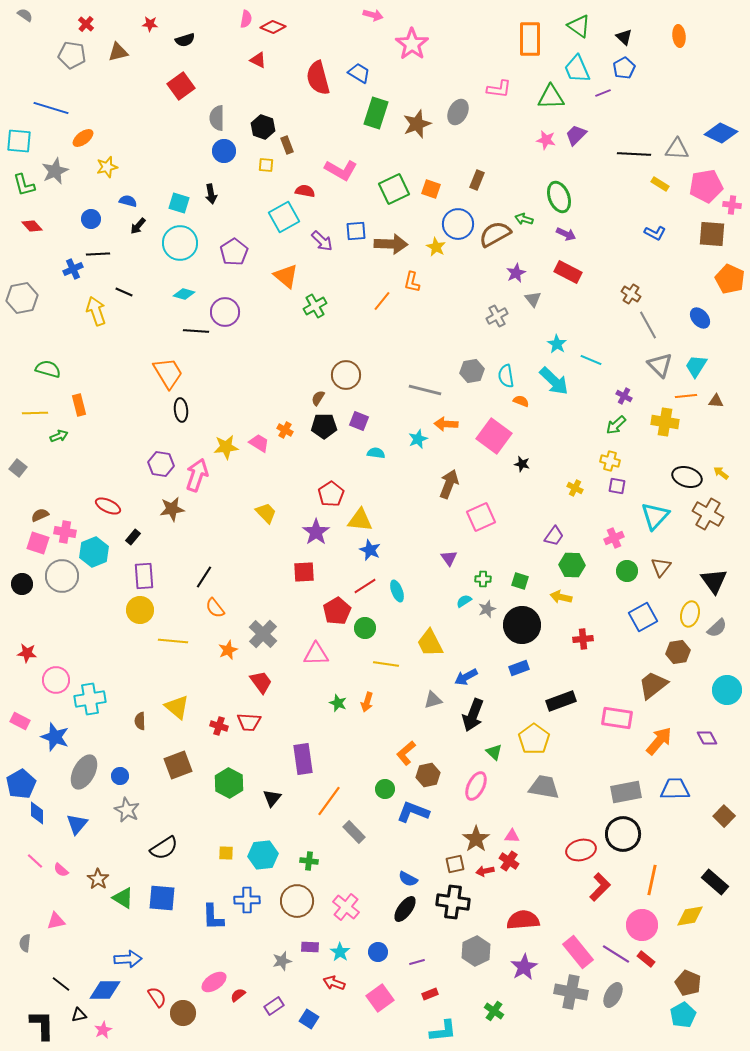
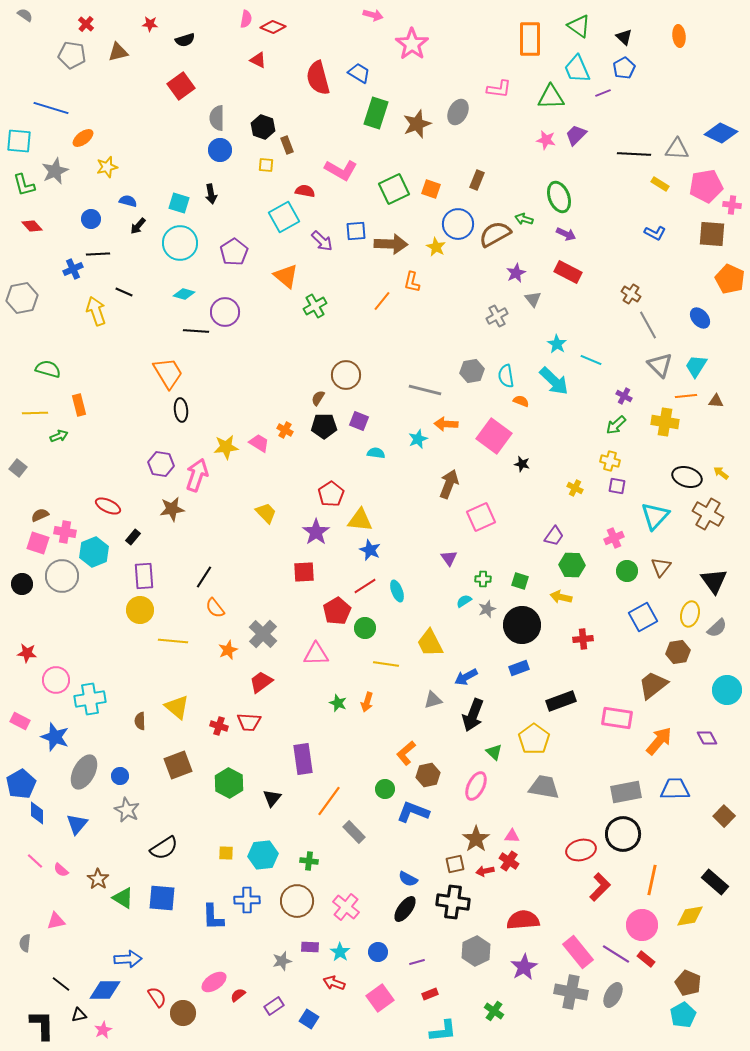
blue circle at (224, 151): moved 4 px left, 1 px up
red trapezoid at (261, 682): rotated 90 degrees counterclockwise
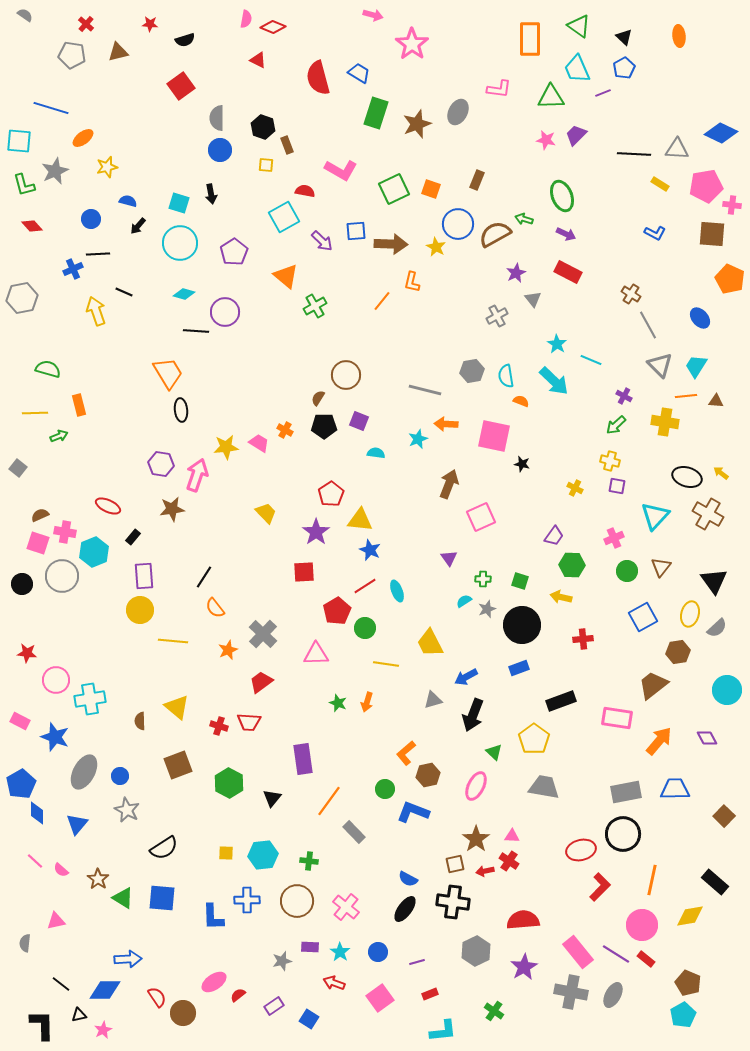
green ellipse at (559, 197): moved 3 px right, 1 px up
pink square at (494, 436): rotated 24 degrees counterclockwise
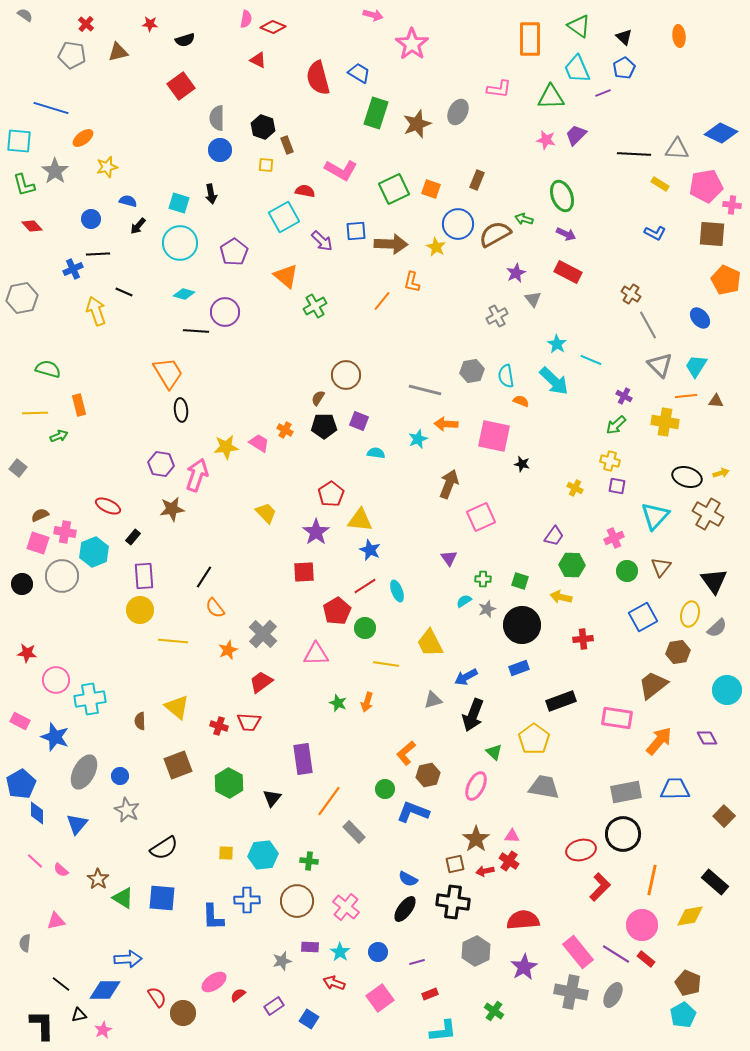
gray star at (55, 171): rotated 12 degrees counterclockwise
orange pentagon at (730, 279): moved 4 px left, 1 px down
yellow arrow at (721, 473): rotated 126 degrees clockwise
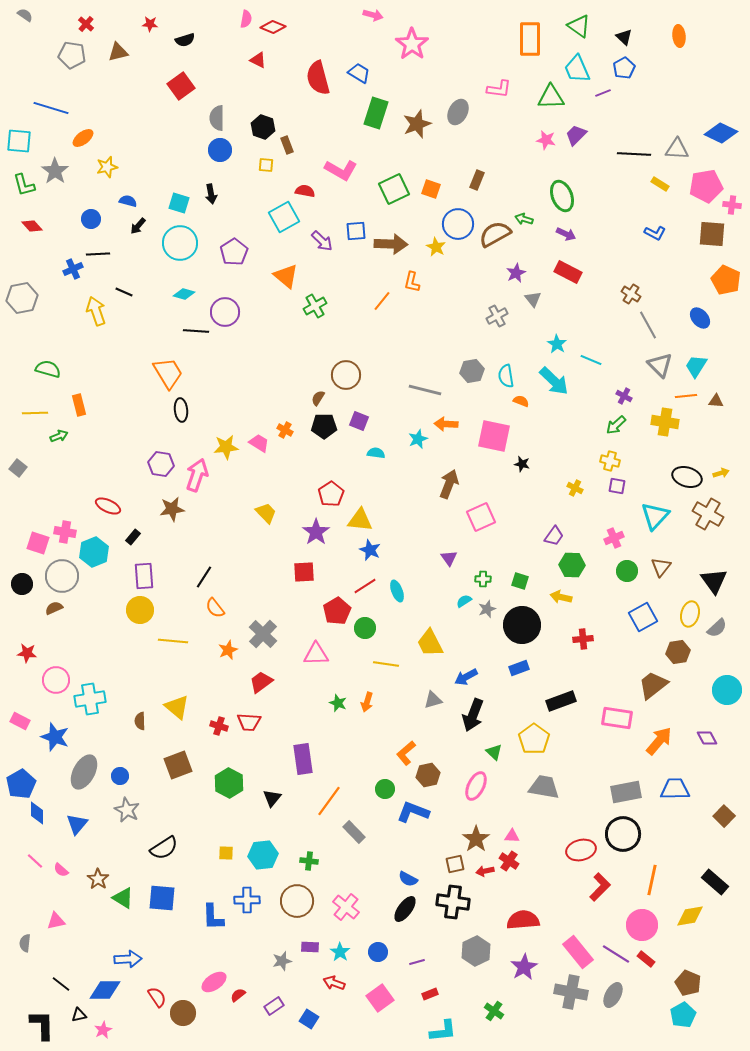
brown semicircle at (40, 515): moved 14 px right, 93 px down
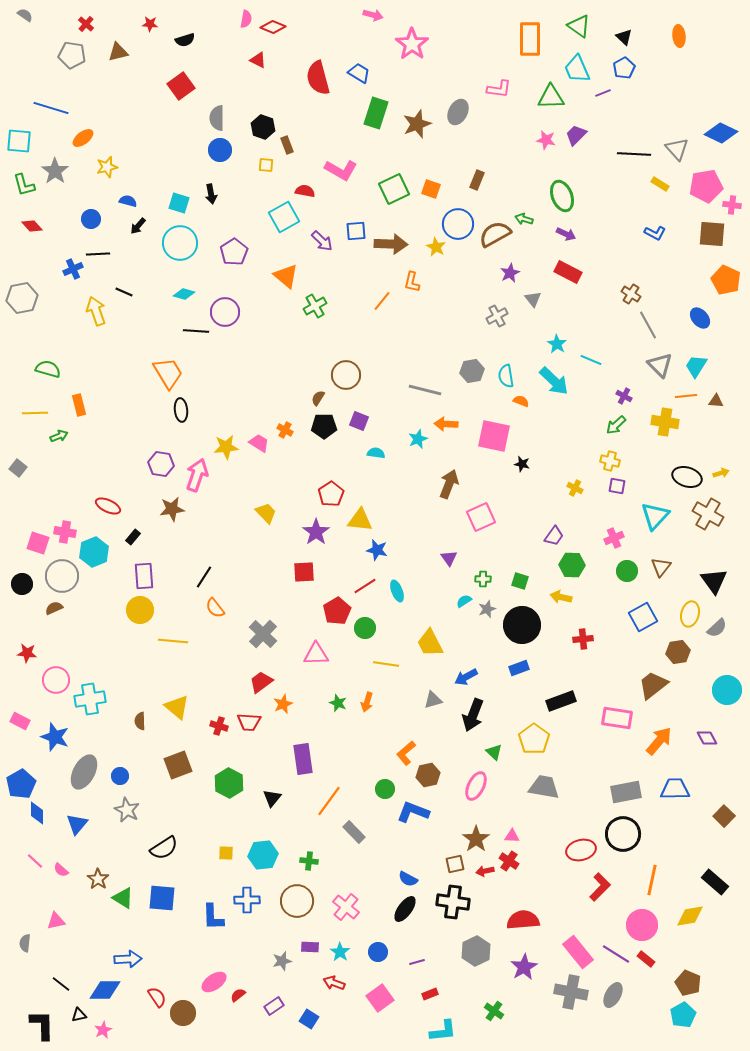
gray triangle at (677, 149): rotated 45 degrees clockwise
purple star at (516, 273): moved 6 px left
blue star at (370, 550): moved 7 px right; rotated 10 degrees counterclockwise
orange star at (228, 650): moved 55 px right, 54 px down
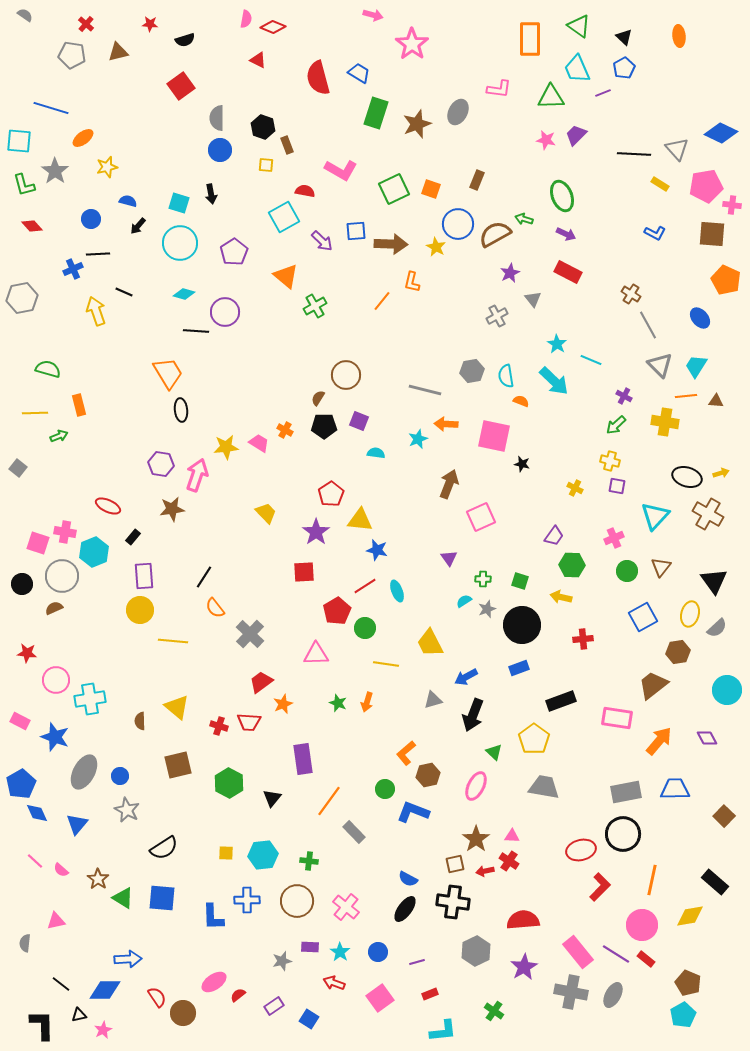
gray cross at (263, 634): moved 13 px left
brown square at (178, 765): rotated 8 degrees clockwise
blue diamond at (37, 813): rotated 25 degrees counterclockwise
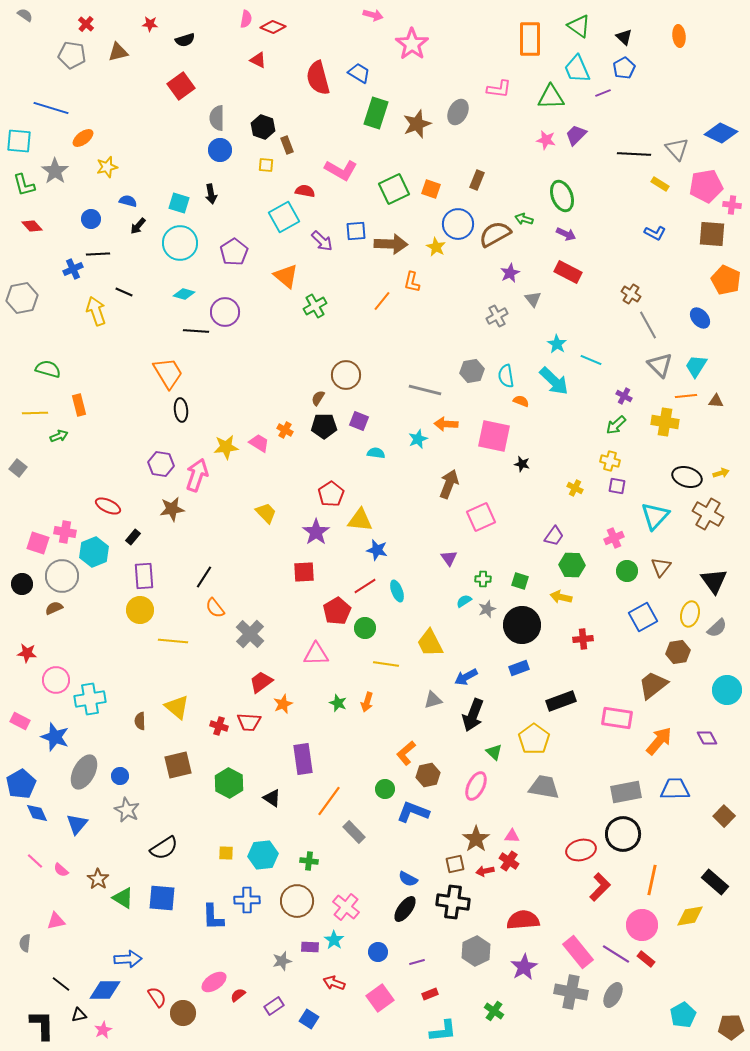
black triangle at (272, 798): rotated 36 degrees counterclockwise
cyan star at (340, 952): moved 6 px left, 12 px up
brown pentagon at (688, 983): moved 43 px right, 44 px down; rotated 25 degrees counterclockwise
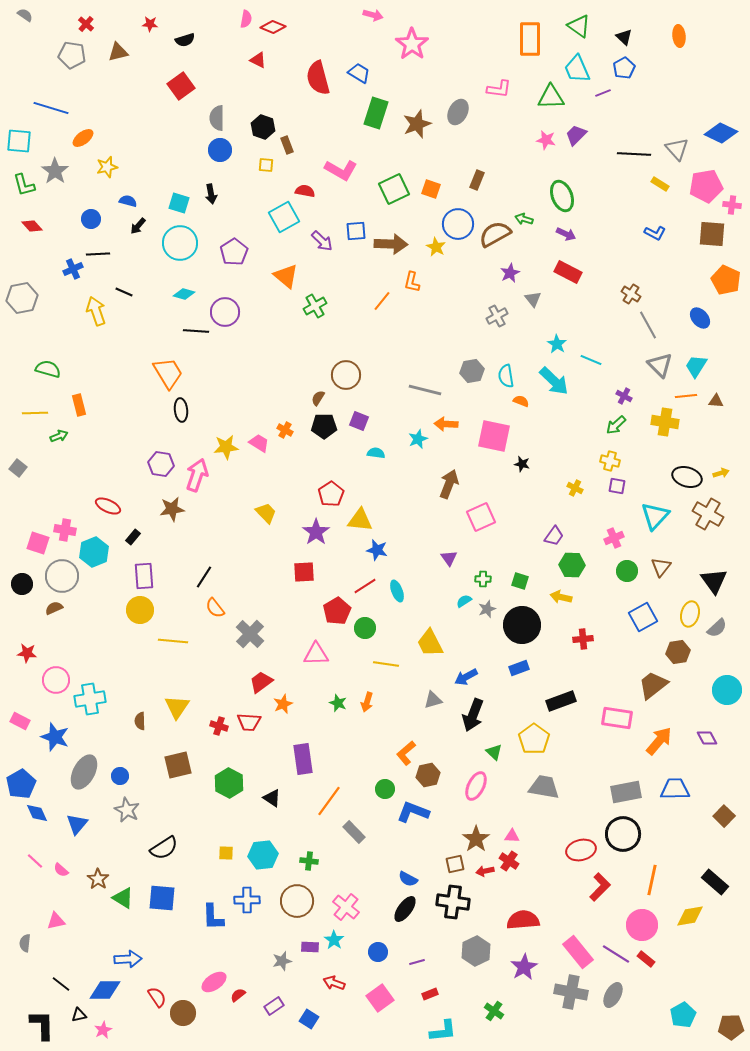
pink cross at (65, 532): moved 2 px up
yellow triangle at (177, 707): rotated 24 degrees clockwise
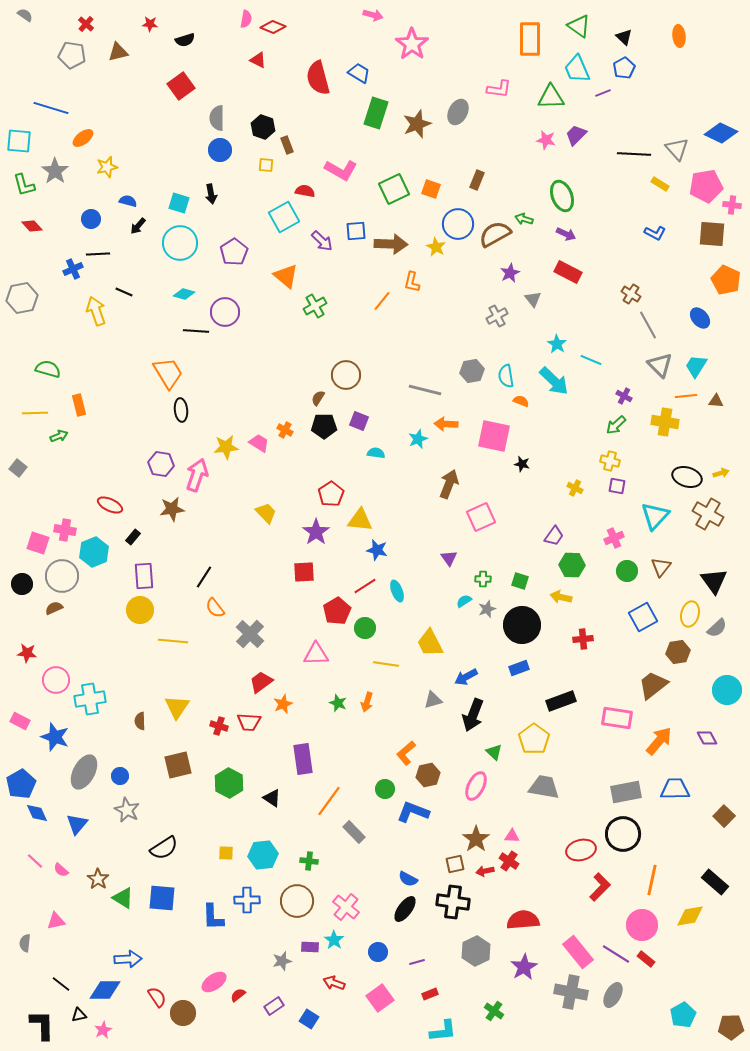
red ellipse at (108, 506): moved 2 px right, 1 px up
